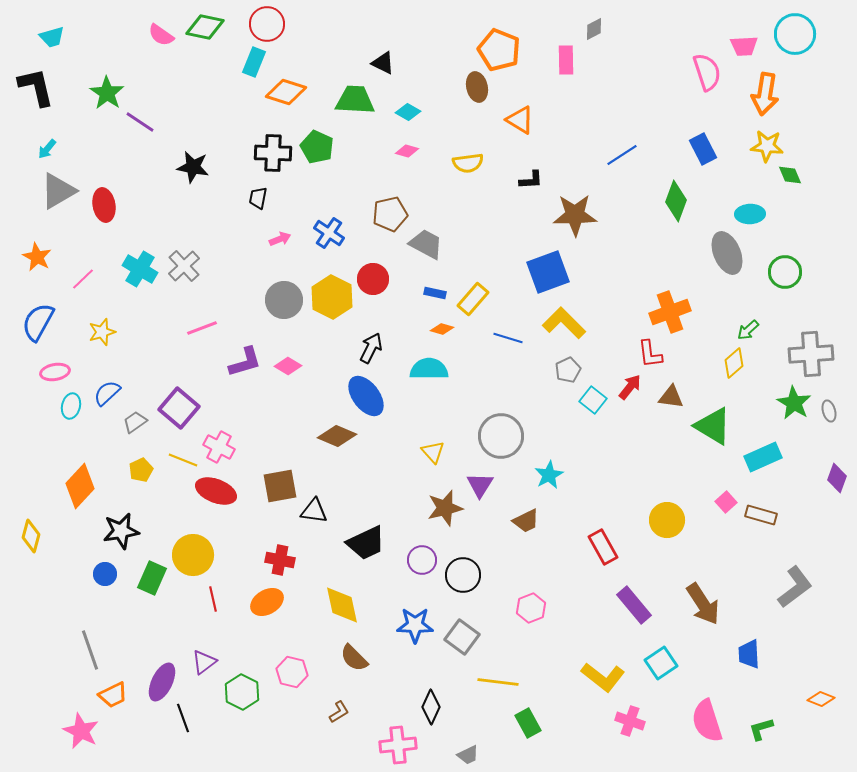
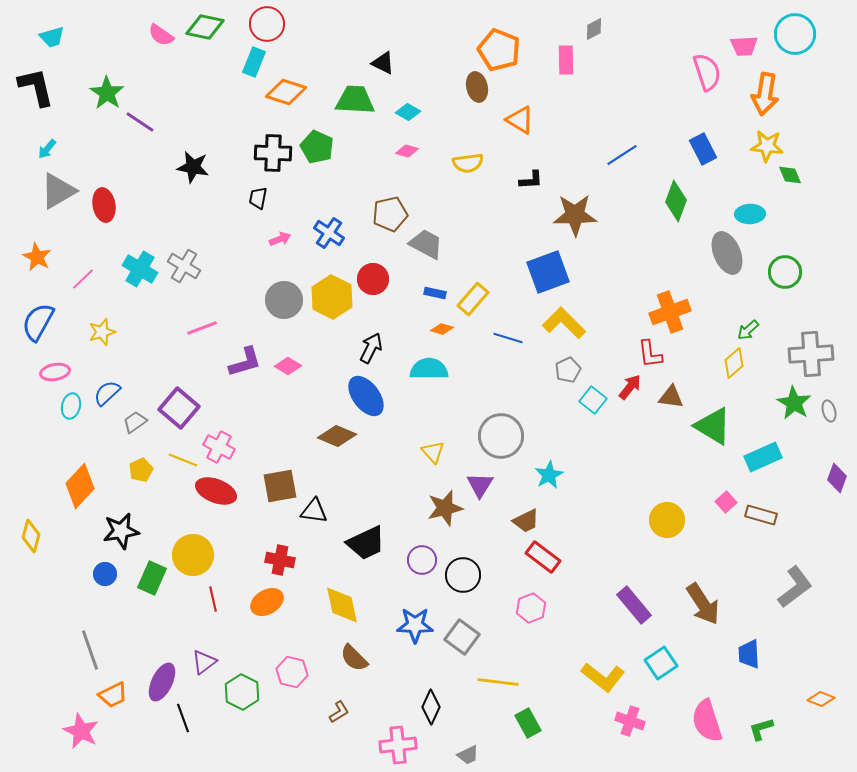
gray cross at (184, 266): rotated 16 degrees counterclockwise
red rectangle at (603, 547): moved 60 px left, 10 px down; rotated 24 degrees counterclockwise
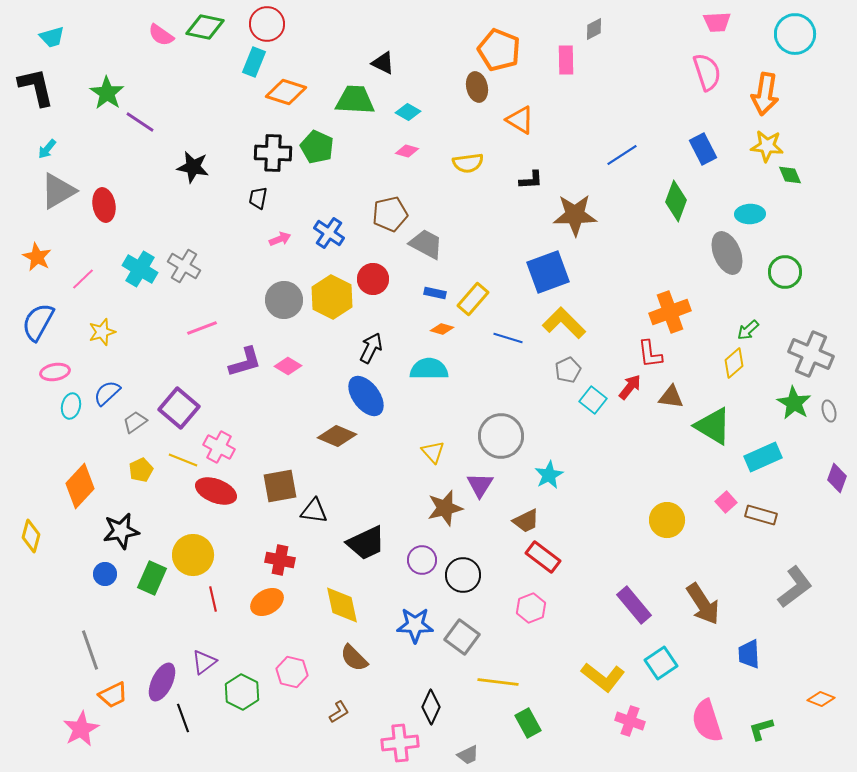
pink trapezoid at (744, 46): moved 27 px left, 24 px up
gray cross at (811, 354): rotated 27 degrees clockwise
pink star at (81, 731): moved 2 px up; rotated 18 degrees clockwise
pink cross at (398, 745): moved 2 px right, 2 px up
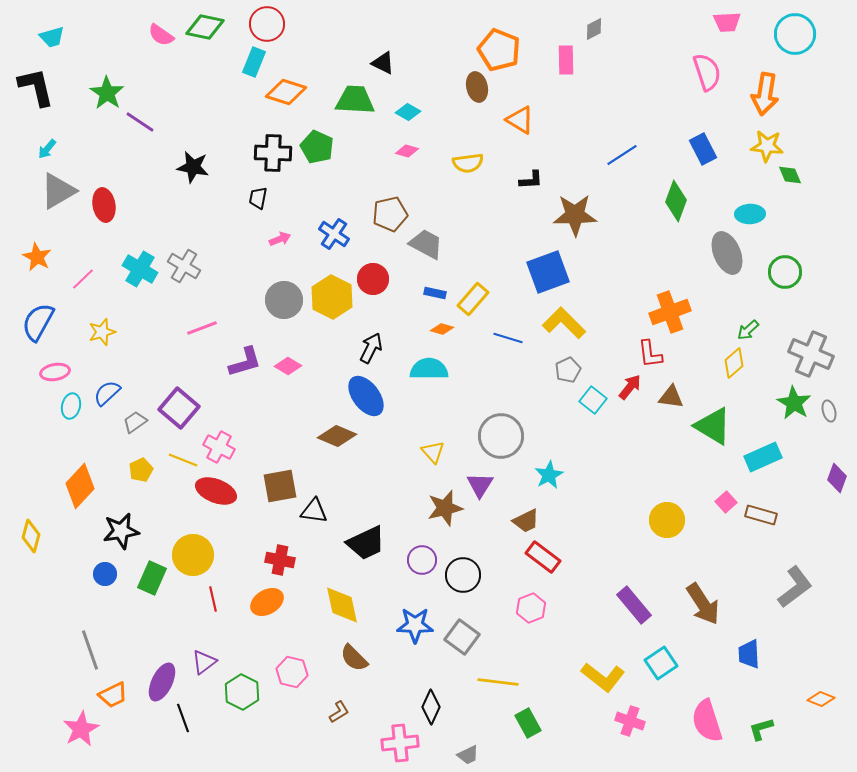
pink trapezoid at (717, 22): moved 10 px right
blue cross at (329, 233): moved 5 px right, 1 px down
